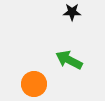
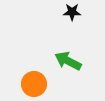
green arrow: moved 1 px left, 1 px down
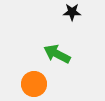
green arrow: moved 11 px left, 7 px up
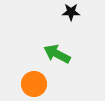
black star: moved 1 px left
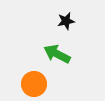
black star: moved 5 px left, 9 px down; rotated 12 degrees counterclockwise
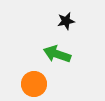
green arrow: rotated 8 degrees counterclockwise
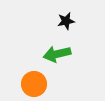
green arrow: rotated 32 degrees counterclockwise
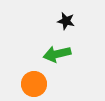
black star: rotated 24 degrees clockwise
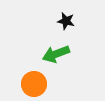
green arrow: moved 1 px left; rotated 8 degrees counterclockwise
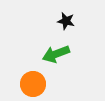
orange circle: moved 1 px left
